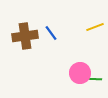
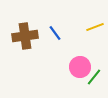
blue line: moved 4 px right
pink circle: moved 6 px up
green line: moved 1 px right, 2 px up; rotated 54 degrees counterclockwise
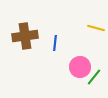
yellow line: moved 1 px right, 1 px down; rotated 36 degrees clockwise
blue line: moved 10 px down; rotated 42 degrees clockwise
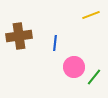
yellow line: moved 5 px left, 13 px up; rotated 36 degrees counterclockwise
brown cross: moved 6 px left
pink circle: moved 6 px left
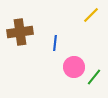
yellow line: rotated 24 degrees counterclockwise
brown cross: moved 1 px right, 4 px up
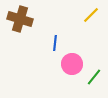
brown cross: moved 13 px up; rotated 25 degrees clockwise
pink circle: moved 2 px left, 3 px up
